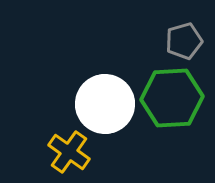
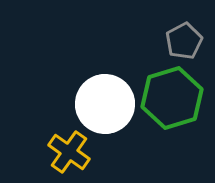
gray pentagon: rotated 12 degrees counterclockwise
green hexagon: rotated 14 degrees counterclockwise
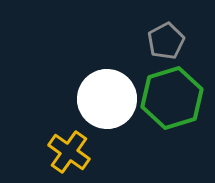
gray pentagon: moved 18 px left
white circle: moved 2 px right, 5 px up
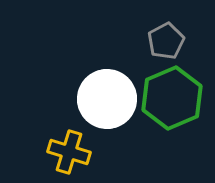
green hexagon: rotated 6 degrees counterclockwise
yellow cross: rotated 18 degrees counterclockwise
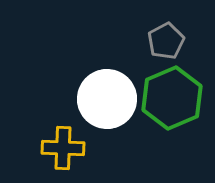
yellow cross: moved 6 px left, 4 px up; rotated 15 degrees counterclockwise
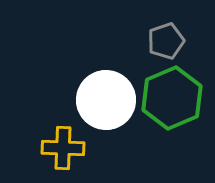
gray pentagon: rotated 9 degrees clockwise
white circle: moved 1 px left, 1 px down
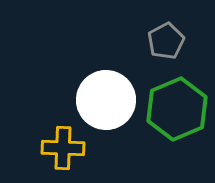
gray pentagon: rotated 9 degrees counterclockwise
green hexagon: moved 5 px right, 11 px down
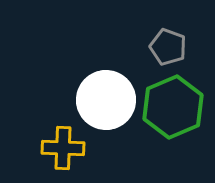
gray pentagon: moved 2 px right, 6 px down; rotated 24 degrees counterclockwise
green hexagon: moved 4 px left, 2 px up
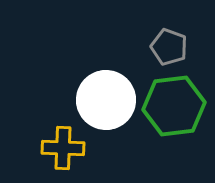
gray pentagon: moved 1 px right
green hexagon: moved 1 px right, 1 px up; rotated 16 degrees clockwise
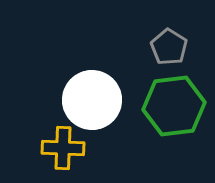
gray pentagon: rotated 12 degrees clockwise
white circle: moved 14 px left
